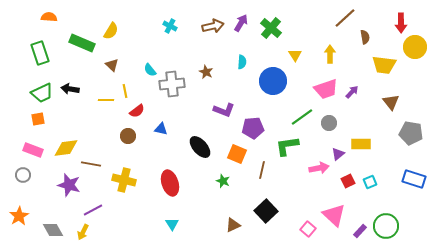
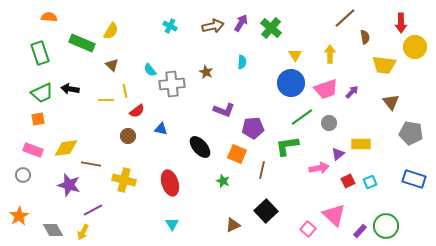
blue circle at (273, 81): moved 18 px right, 2 px down
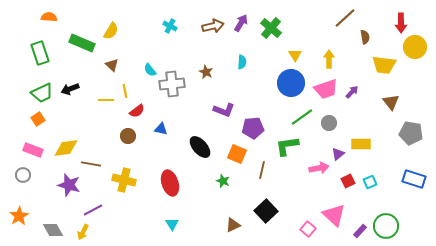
yellow arrow at (330, 54): moved 1 px left, 5 px down
black arrow at (70, 89): rotated 30 degrees counterclockwise
orange square at (38, 119): rotated 24 degrees counterclockwise
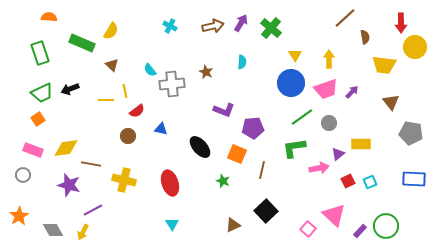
green L-shape at (287, 146): moved 7 px right, 2 px down
blue rectangle at (414, 179): rotated 15 degrees counterclockwise
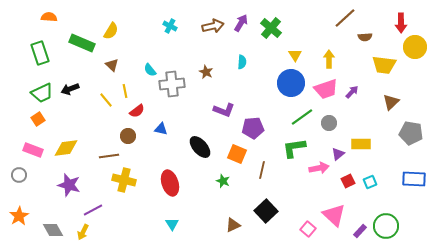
brown semicircle at (365, 37): rotated 96 degrees clockwise
yellow line at (106, 100): rotated 49 degrees clockwise
brown triangle at (391, 102): rotated 24 degrees clockwise
brown line at (91, 164): moved 18 px right, 8 px up; rotated 18 degrees counterclockwise
gray circle at (23, 175): moved 4 px left
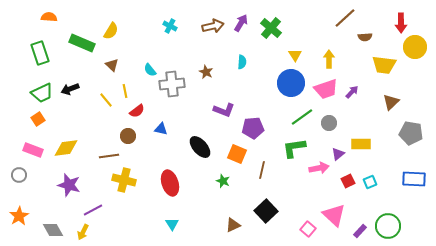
green circle at (386, 226): moved 2 px right
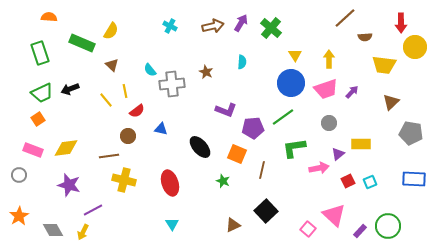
purple L-shape at (224, 110): moved 2 px right
green line at (302, 117): moved 19 px left
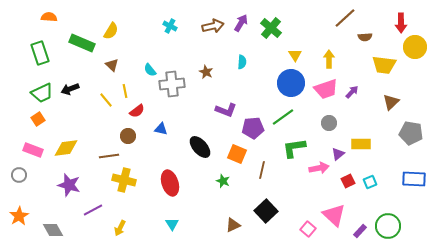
yellow arrow at (83, 232): moved 37 px right, 4 px up
